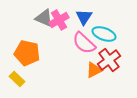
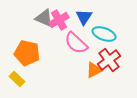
pink semicircle: moved 8 px left
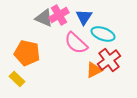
pink cross: moved 5 px up
cyan ellipse: moved 1 px left
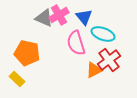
blue triangle: rotated 12 degrees counterclockwise
pink semicircle: rotated 30 degrees clockwise
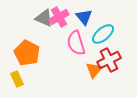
pink cross: moved 2 px down
cyan ellipse: rotated 60 degrees counterclockwise
orange pentagon: rotated 15 degrees clockwise
red cross: rotated 10 degrees clockwise
orange triangle: rotated 24 degrees counterclockwise
yellow rectangle: rotated 21 degrees clockwise
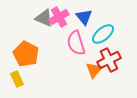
orange pentagon: moved 1 px left, 1 px down
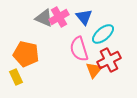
pink semicircle: moved 3 px right, 6 px down
orange pentagon: rotated 15 degrees counterclockwise
yellow rectangle: moved 1 px left, 2 px up
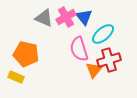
pink cross: moved 7 px right
red cross: rotated 10 degrees clockwise
yellow rectangle: rotated 42 degrees counterclockwise
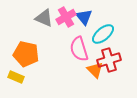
orange triangle: moved 1 px right; rotated 24 degrees counterclockwise
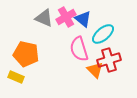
blue triangle: moved 1 px left, 2 px down; rotated 12 degrees counterclockwise
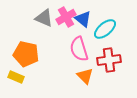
cyan ellipse: moved 2 px right, 5 px up
red cross: rotated 10 degrees clockwise
orange triangle: moved 10 px left, 6 px down
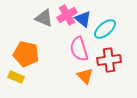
pink cross: moved 1 px right, 2 px up
